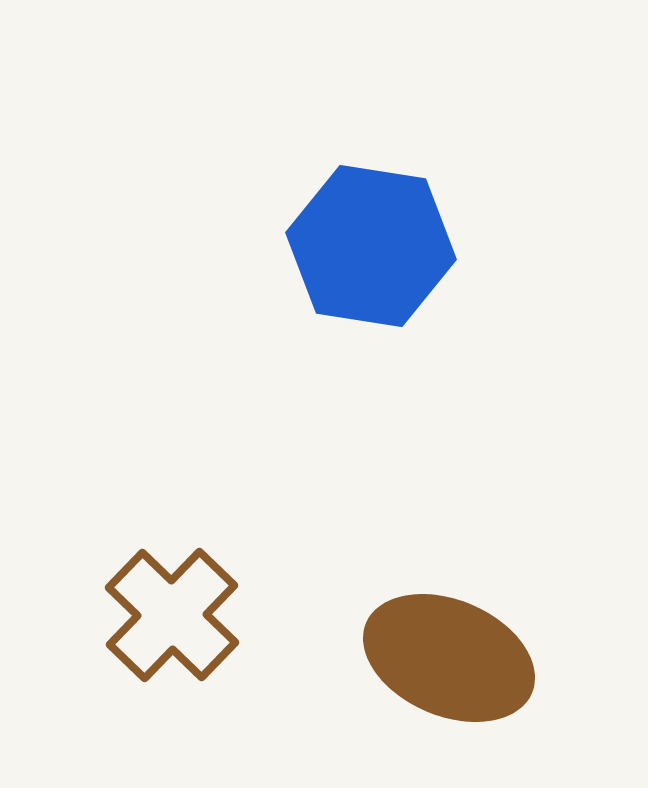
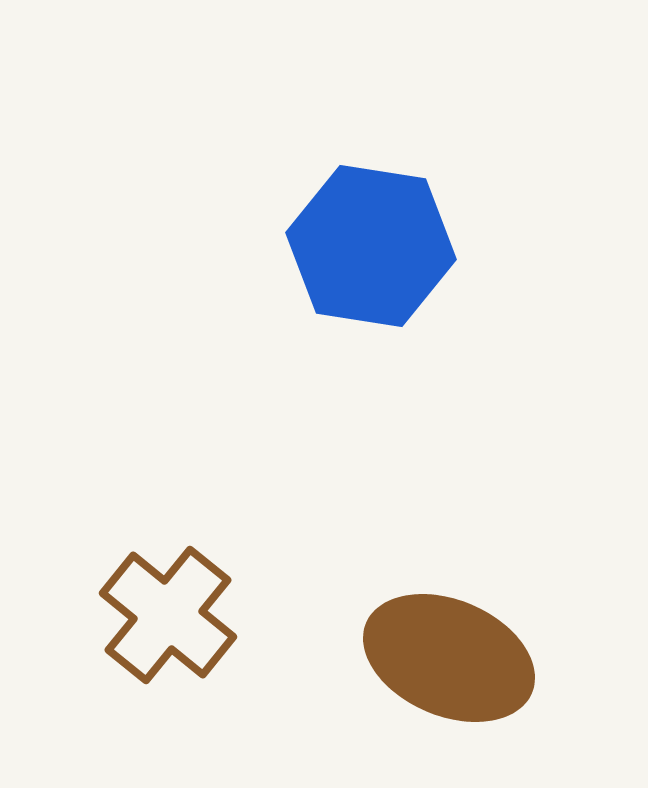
brown cross: moved 4 px left; rotated 5 degrees counterclockwise
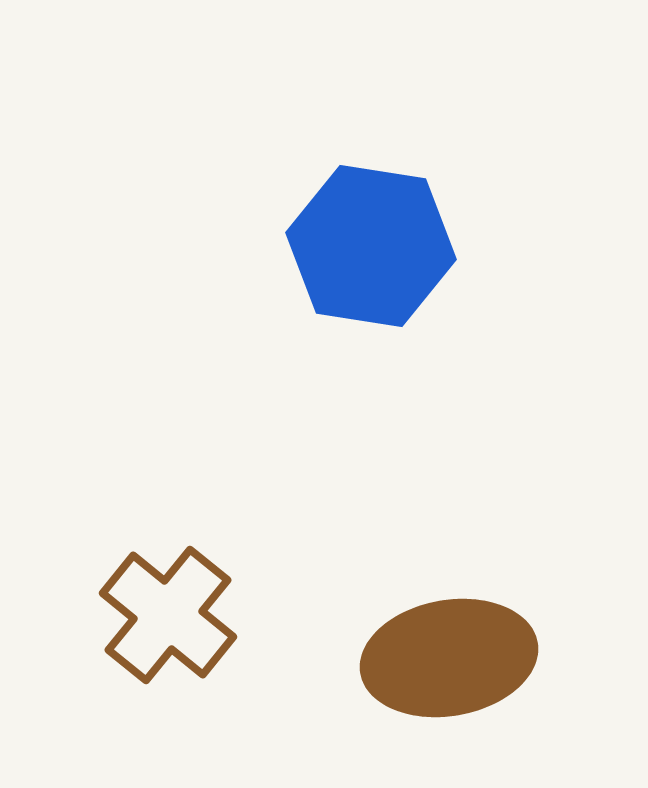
brown ellipse: rotated 33 degrees counterclockwise
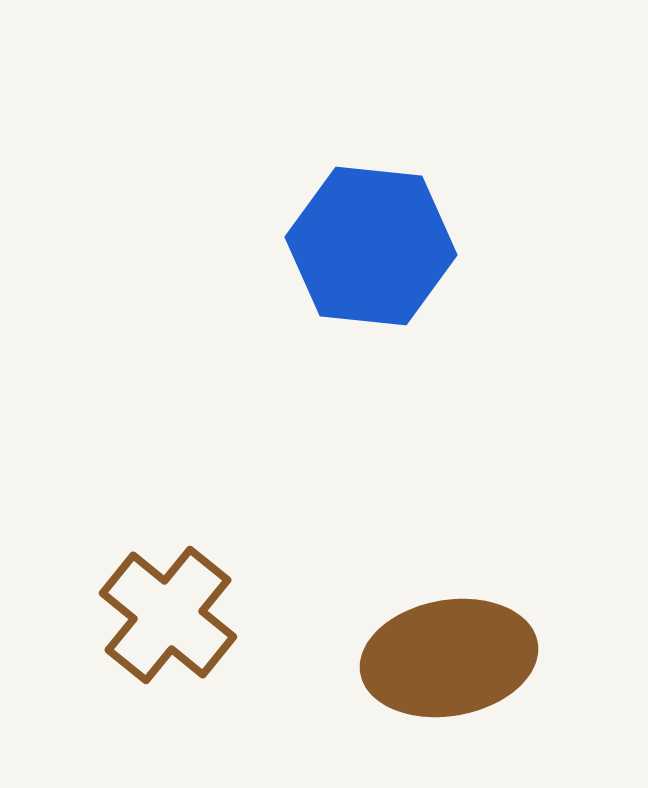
blue hexagon: rotated 3 degrees counterclockwise
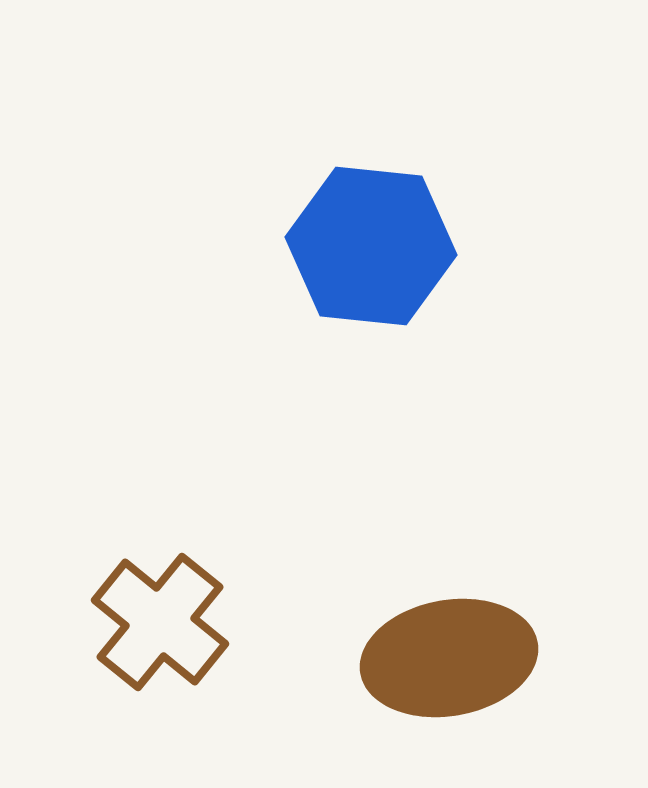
brown cross: moved 8 px left, 7 px down
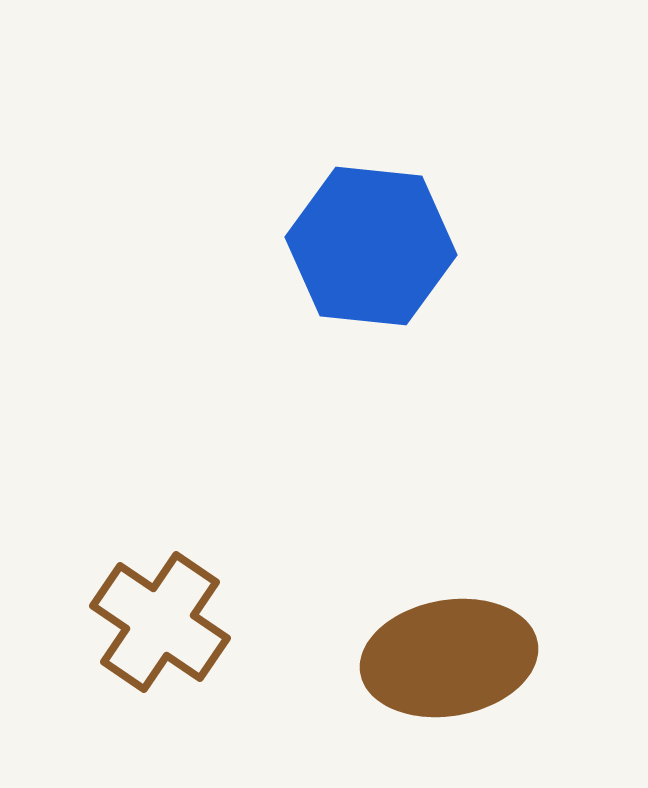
brown cross: rotated 5 degrees counterclockwise
